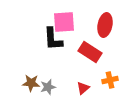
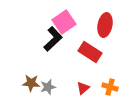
pink square: rotated 30 degrees counterclockwise
black L-shape: rotated 130 degrees counterclockwise
orange cross: moved 7 px down; rotated 28 degrees clockwise
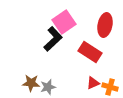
red triangle: moved 10 px right, 5 px up; rotated 16 degrees clockwise
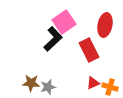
red rectangle: moved 1 px left, 2 px up; rotated 30 degrees clockwise
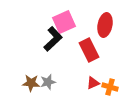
pink square: rotated 10 degrees clockwise
gray star: moved 5 px up
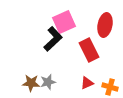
red triangle: moved 6 px left
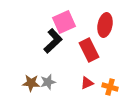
black L-shape: moved 2 px down
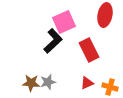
red ellipse: moved 10 px up
